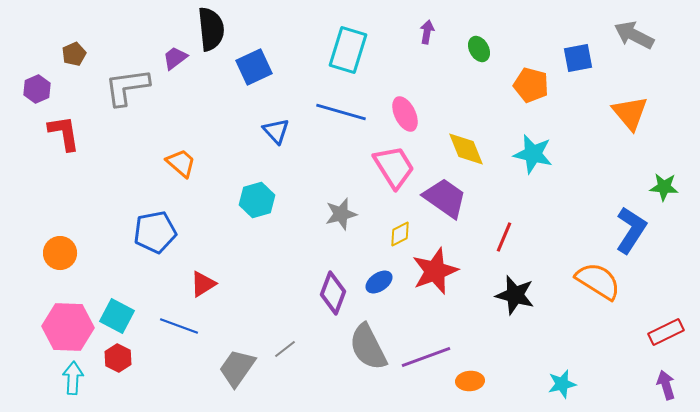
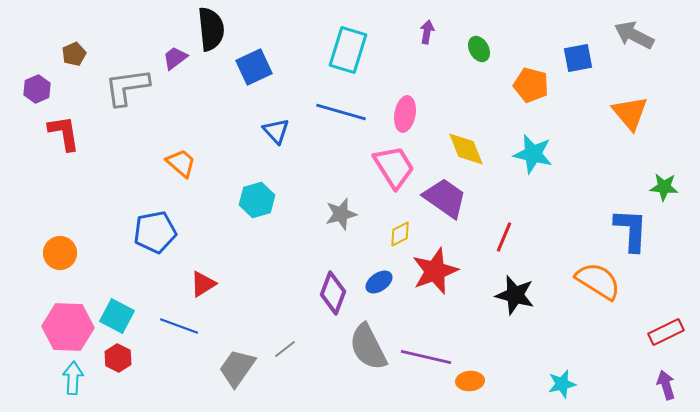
pink ellipse at (405, 114): rotated 36 degrees clockwise
blue L-shape at (631, 230): rotated 30 degrees counterclockwise
purple line at (426, 357): rotated 33 degrees clockwise
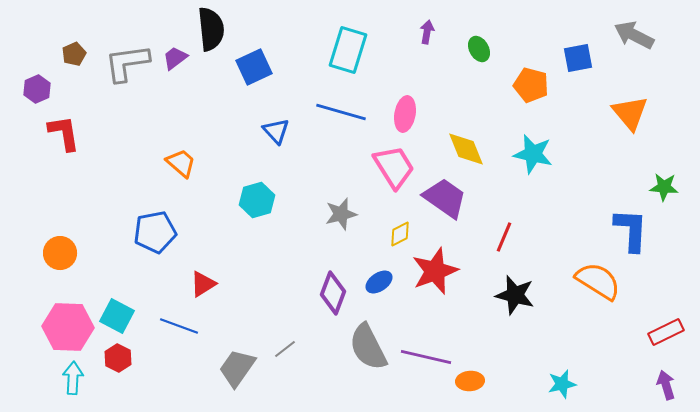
gray L-shape at (127, 87): moved 24 px up
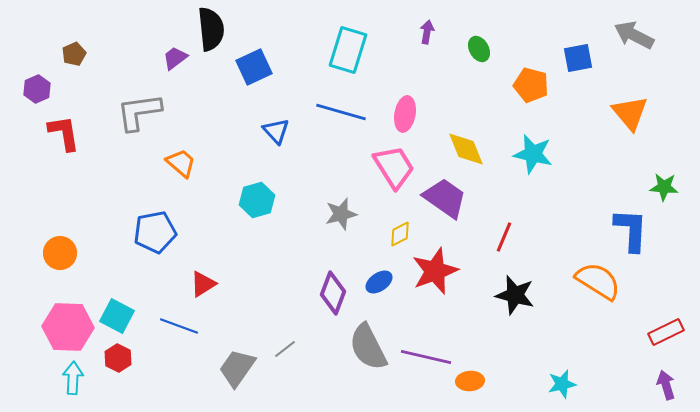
gray L-shape at (127, 63): moved 12 px right, 49 px down
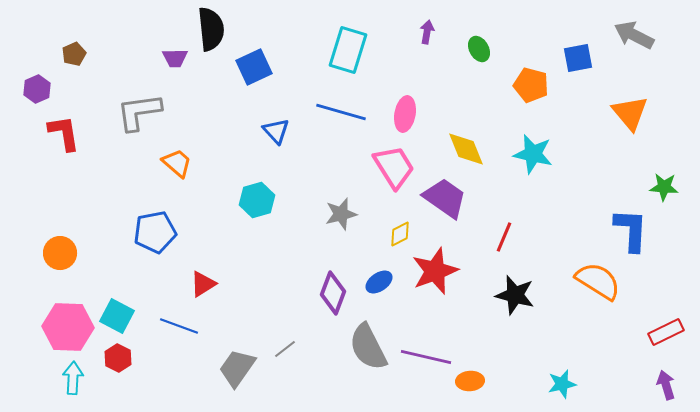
purple trapezoid at (175, 58): rotated 144 degrees counterclockwise
orange trapezoid at (181, 163): moved 4 px left
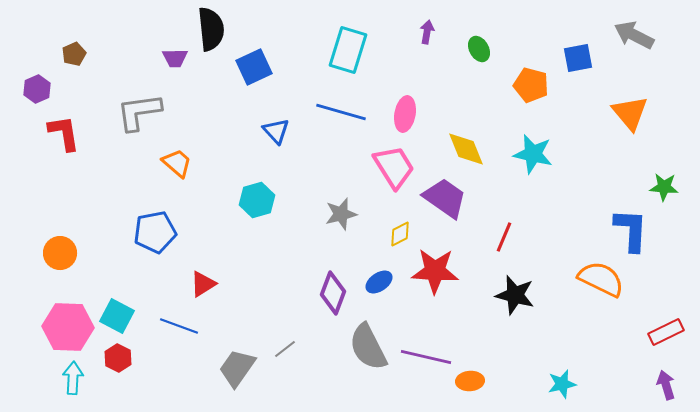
red star at (435, 271): rotated 24 degrees clockwise
orange semicircle at (598, 281): moved 3 px right, 2 px up; rotated 6 degrees counterclockwise
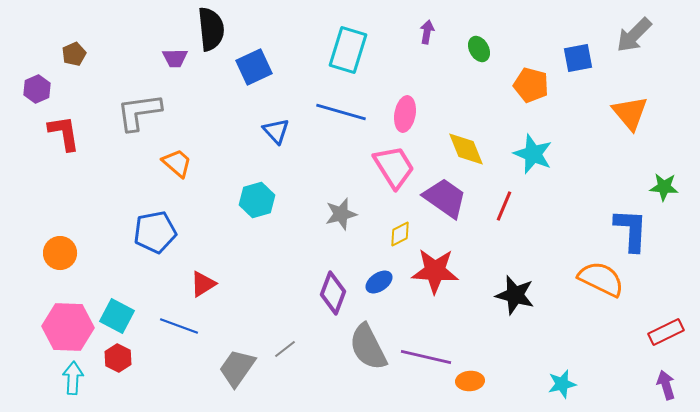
gray arrow at (634, 35): rotated 72 degrees counterclockwise
cyan star at (533, 154): rotated 9 degrees clockwise
red line at (504, 237): moved 31 px up
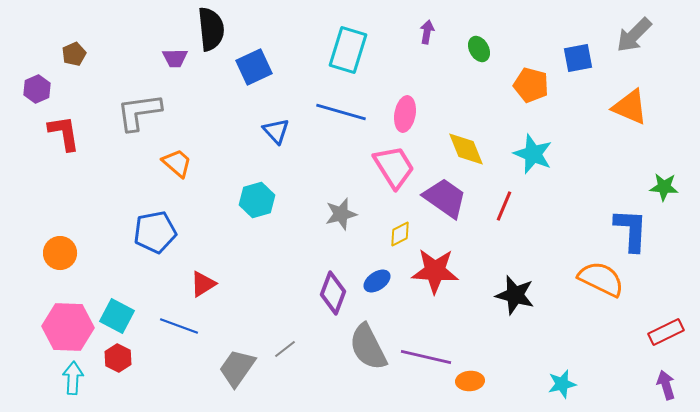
orange triangle at (630, 113): moved 6 px up; rotated 27 degrees counterclockwise
blue ellipse at (379, 282): moved 2 px left, 1 px up
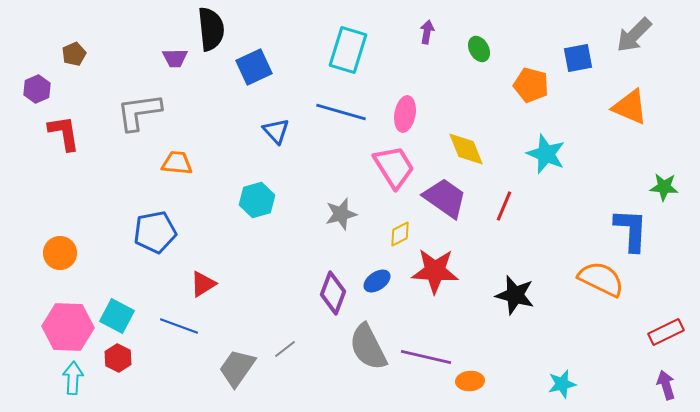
cyan star at (533, 154): moved 13 px right
orange trapezoid at (177, 163): rotated 36 degrees counterclockwise
